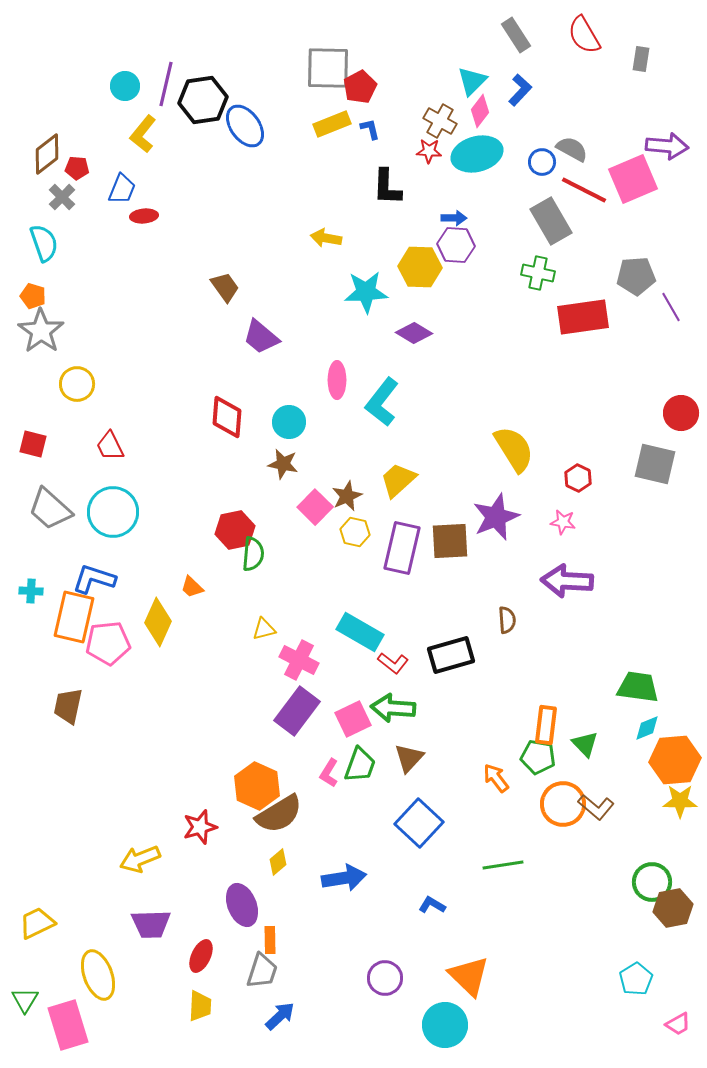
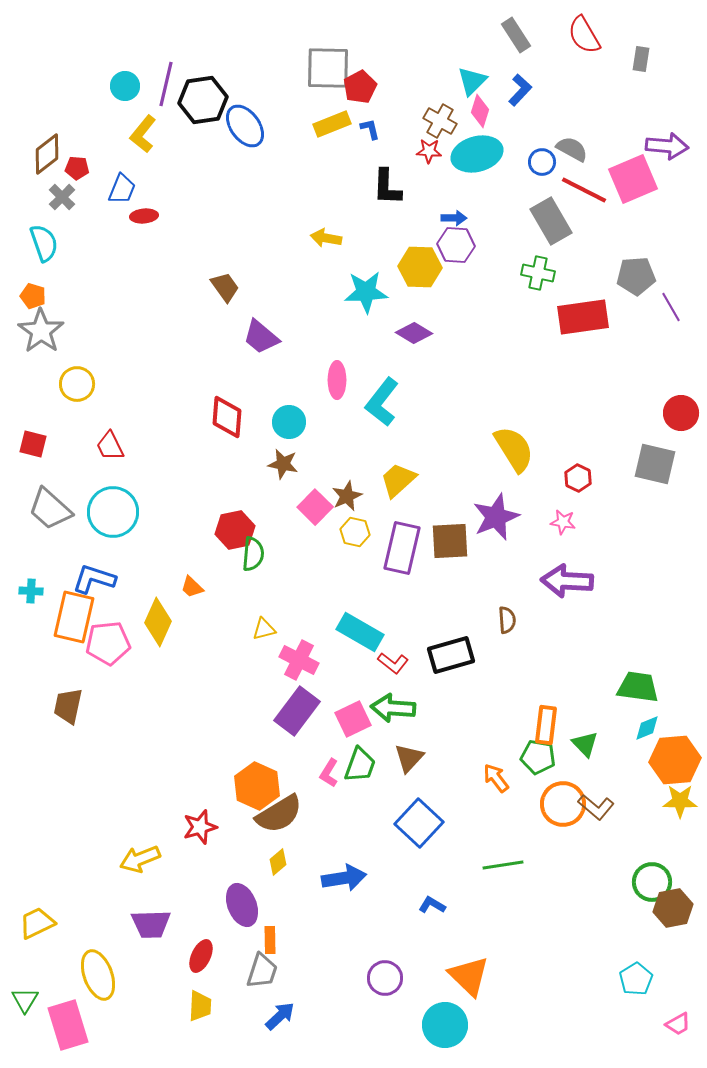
pink diamond at (480, 111): rotated 20 degrees counterclockwise
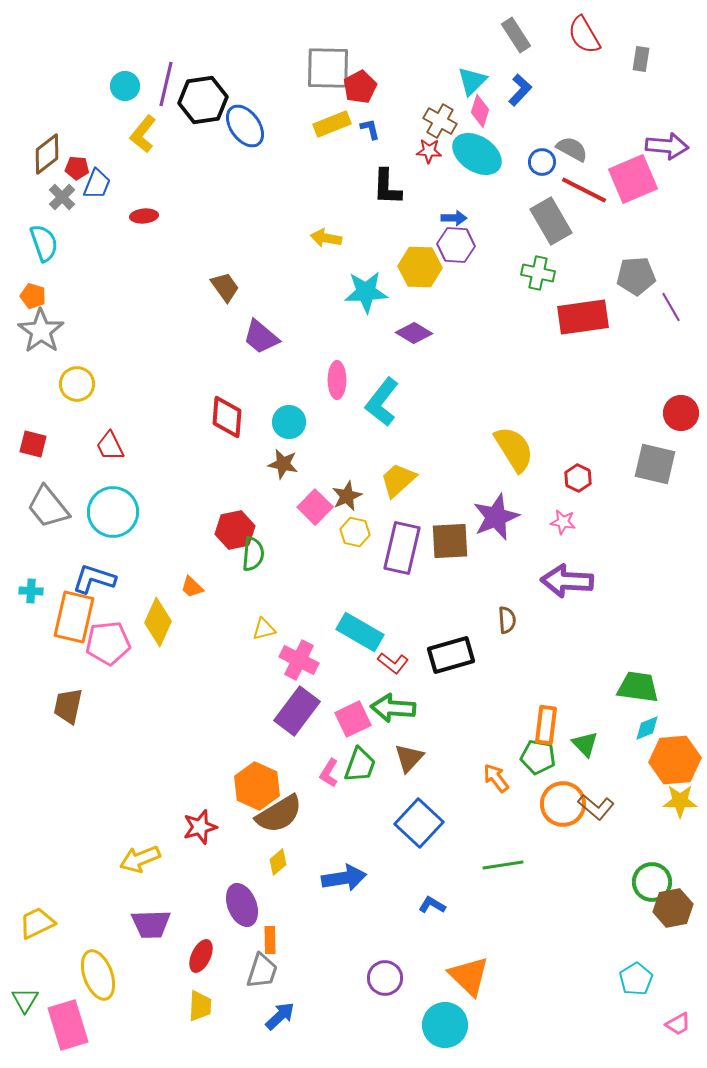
cyan ellipse at (477, 154): rotated 48 degrees clockwise
blue trapezoid at (122, 189): moved 25 px left, 5 px up
gray trapezoid at (50, 509): moved 2 px left, 2 px up; rotated 9 degrees clockwise
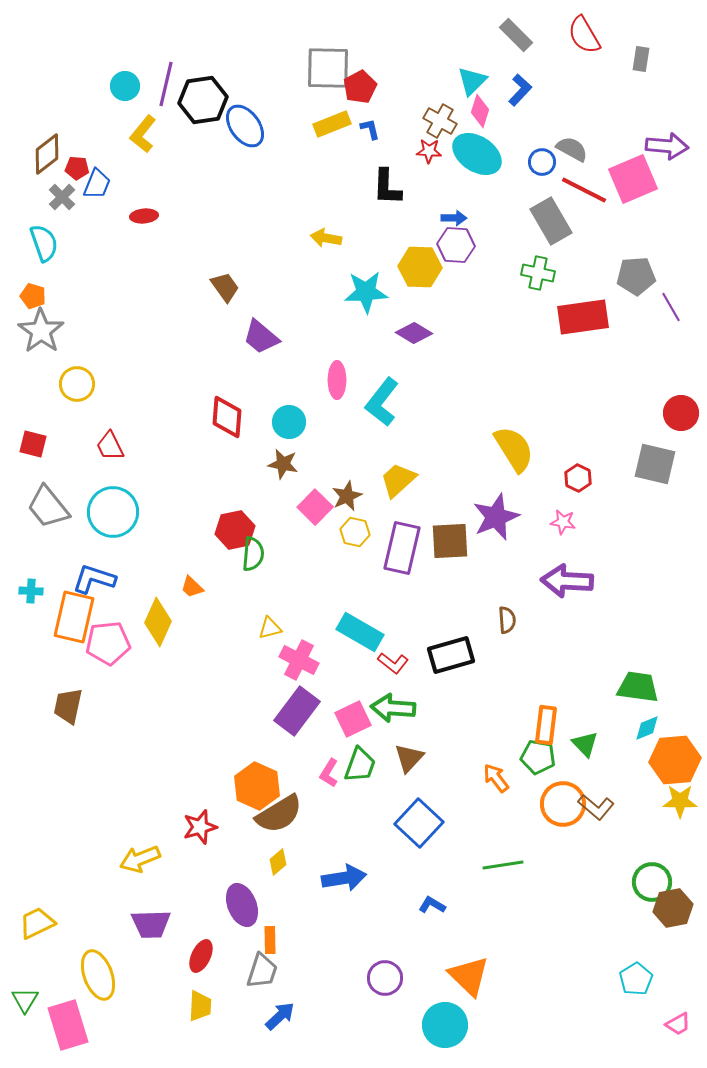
gray rectangle at (516, 35): rotated 12 degrees counterclockwise
yellow triangle at (264, 629): moved 6 px right, 1 px up
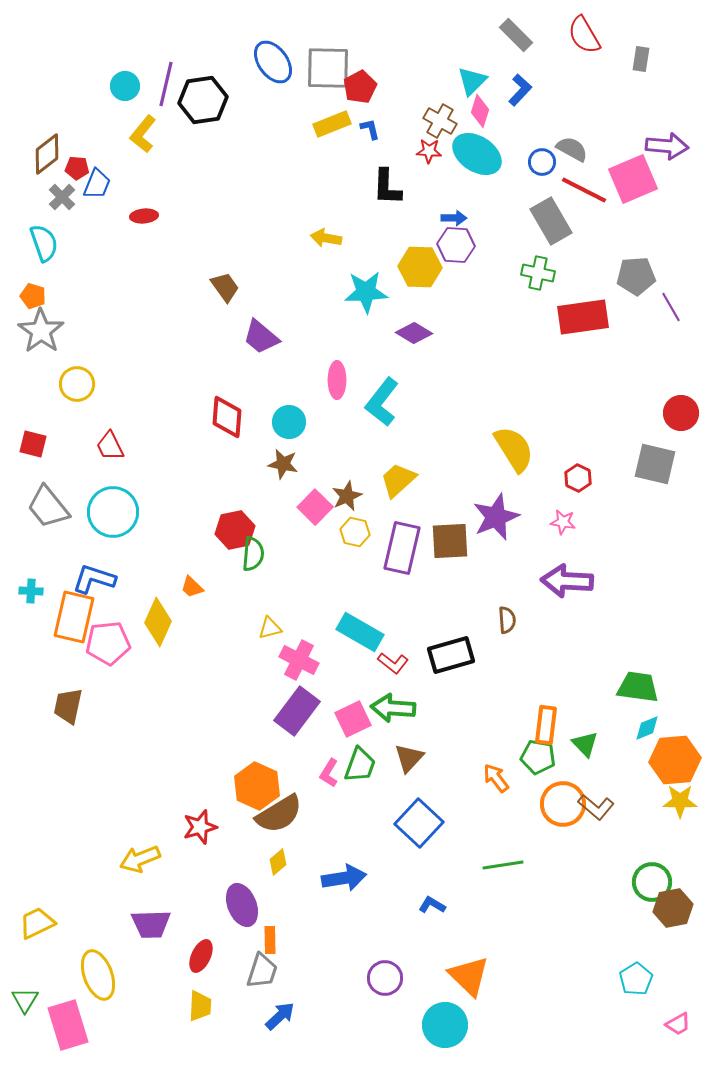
blue ellipse at (245, 126): moved 28 px right, 64 px up
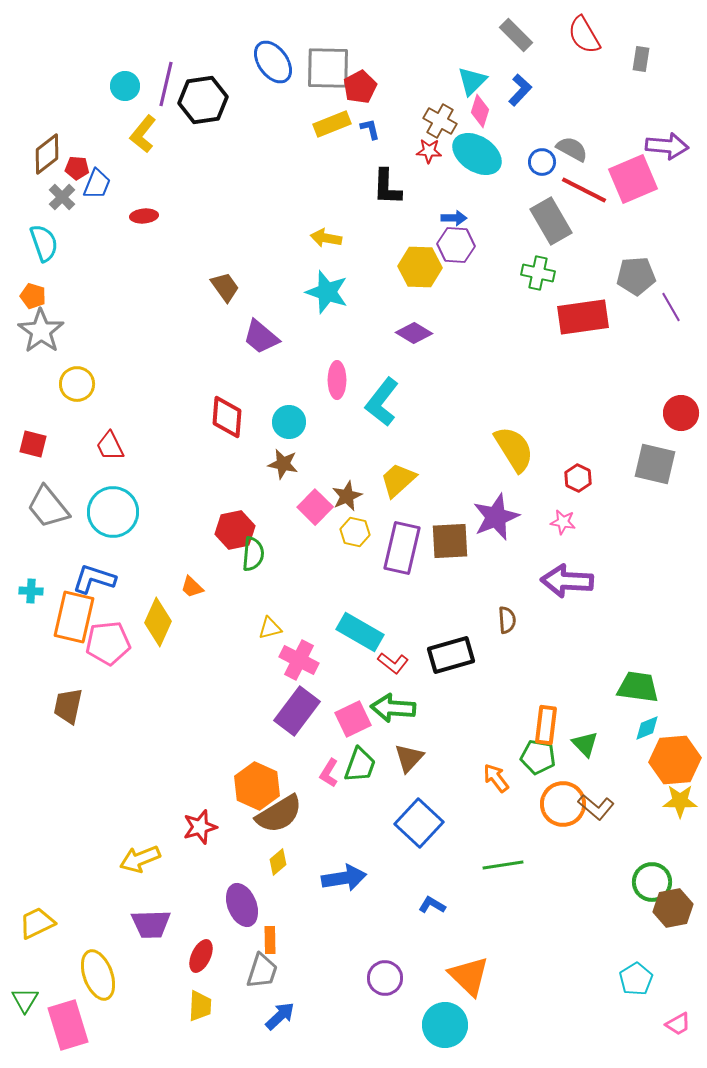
cyan star at (366, 292): moved 39 px left; rotated 21 degrees clockwise
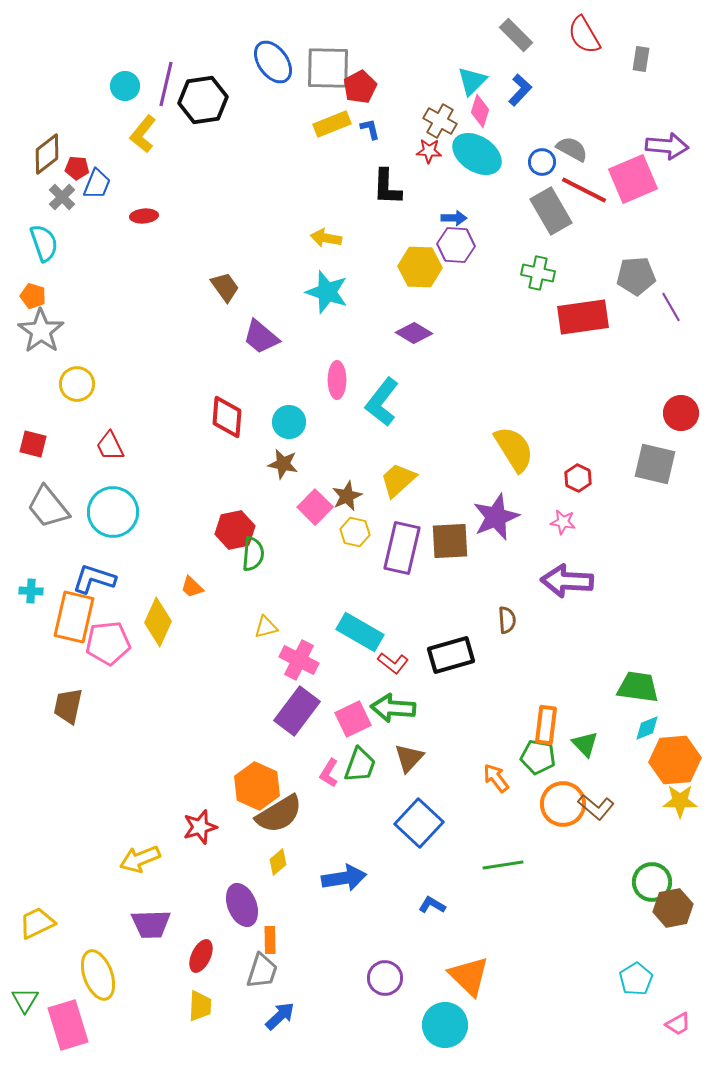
gray rectangle at (551, 221): moved 10 px up
yellow triangle at (270, 628): moved 4 px left, 1 px up
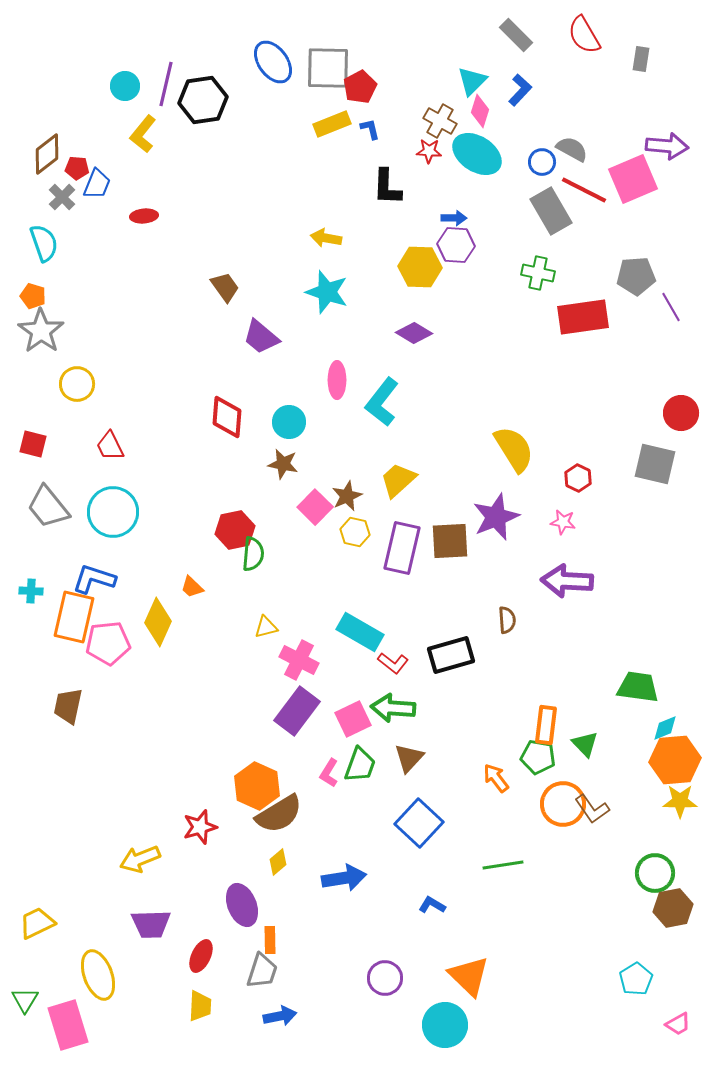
cyan diamond at (647, 728): moved 18 px right
brown L-shape at (596, 807): moved 4 px left, 2 px down; rotated 15 degrees clockwise
green circle at (652, 882): moved 3 px right, 9 px up
blue arrow at (280, 1016): rotated 32 degrees clockwise
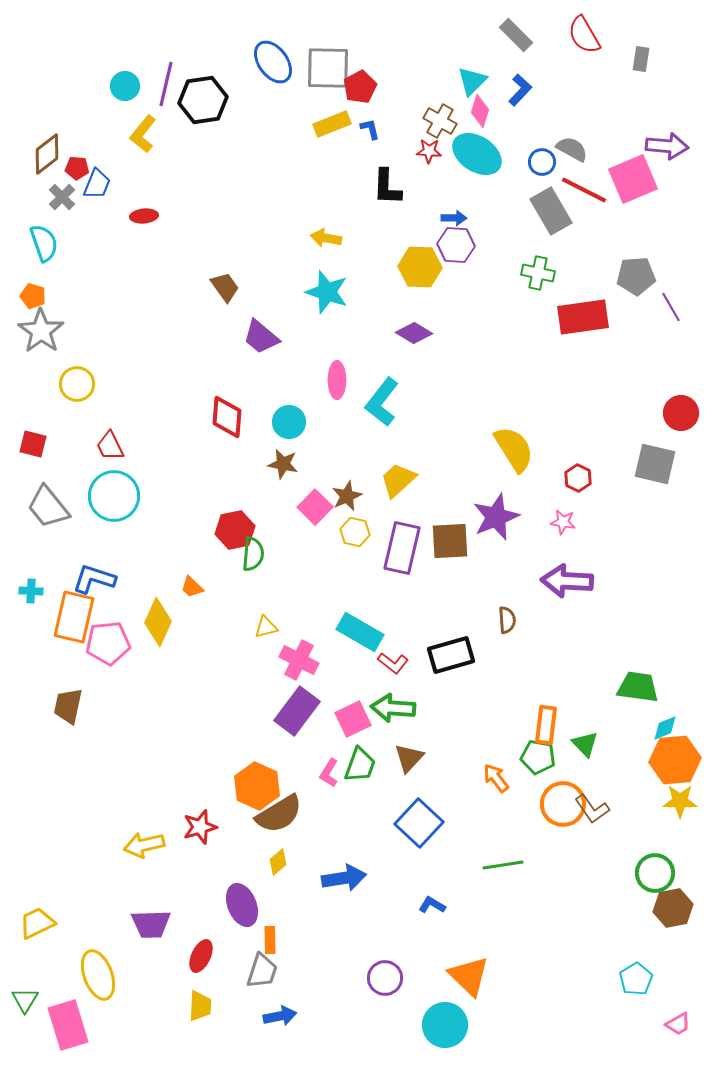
cyan circle at (113, 512): moved 1 px right, 16 px up
yellow arrow at (140, 859): moved 4 px right, 14 px up; rotated 9 degrees clockwise
